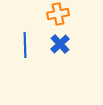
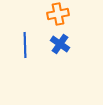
blue cross: rotated 12 degrees counterclockwise
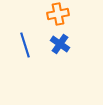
blue line: rotated 15 degrees counterclockwise
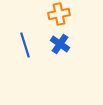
orange cross: moved 1 px right
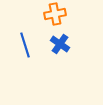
orange cross: moved 4 px left
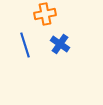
orange cross: moved 10 px left
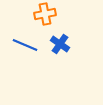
blue line: rotated 50 degrees counterclockwise
